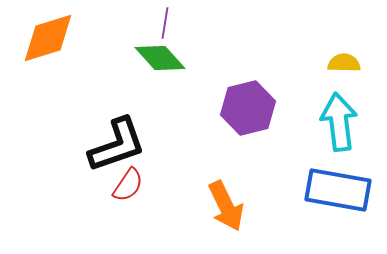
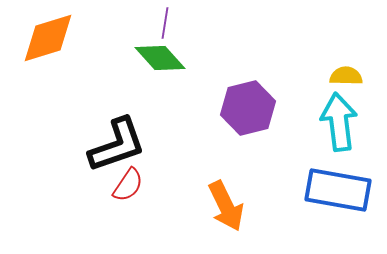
yellow semicircle: moved 2 px right, 13 px down
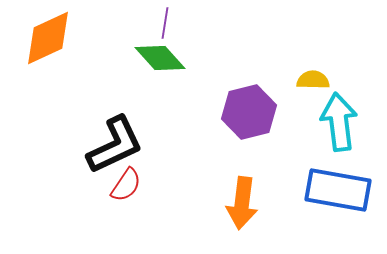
orange diamond: rotated 8 degrees counterclockwise
yellow semicircle: moved 33 px left, 4 px down
purple hexagon: moved 1 px right, 4 px down
black L-shape: moved 2 px left; rotated 6 degrees counterclockwise
red semicircle: moved 2 px left
orange arrow: moved 16 px right, 3 px up; rotated 33 degrees clockwise
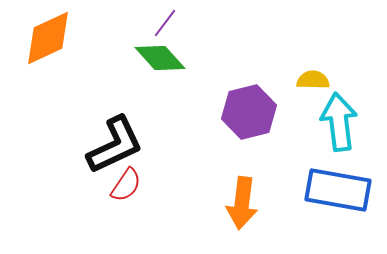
purple line: rotated 28 degrees clockwise
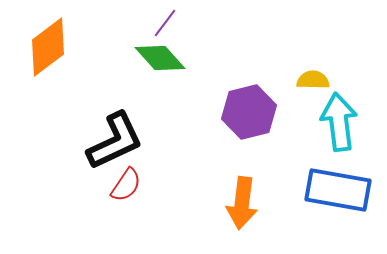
orange diamond: moved 9 px down; rotated 12 degrees counterclockwise
black L-shape: moved 4 px up
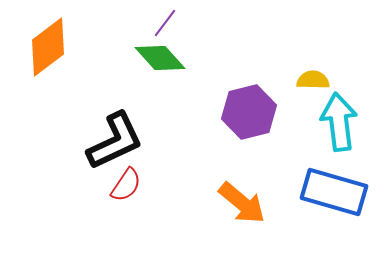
blue rectangle: moved 4 px left, 2 px down; rotated 6 degrees clockwise
orange arrow: rotated 57 degrees counterclockwise
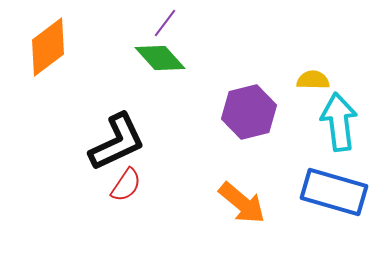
black L-shape: moved 2 px right, 1 px down
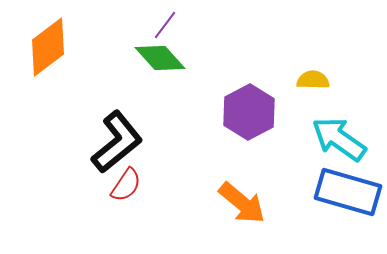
purple line: moved 2 px down
purple hexagon: rotated 14 degrees counterclockwise
cyan arrow: moved 17 px down; rotated 48 degrees counterclockwise
black L-shape: rotated 14 degrees counterclockwise
blue rectangle: moved 14 px right
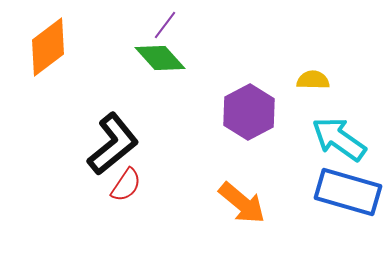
black L-shape: moved 4 px left, 2 px down
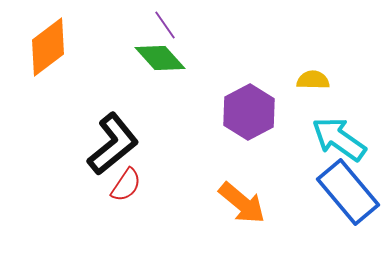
purple line: rotated 72 degrees counterclockwise
blue rectangle: rotated 34 degrees clockwise
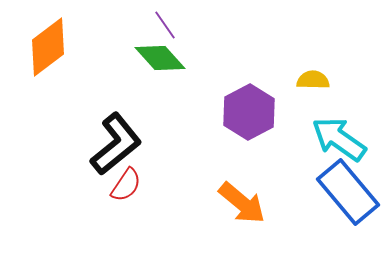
black L-shape: moved 3 px right
